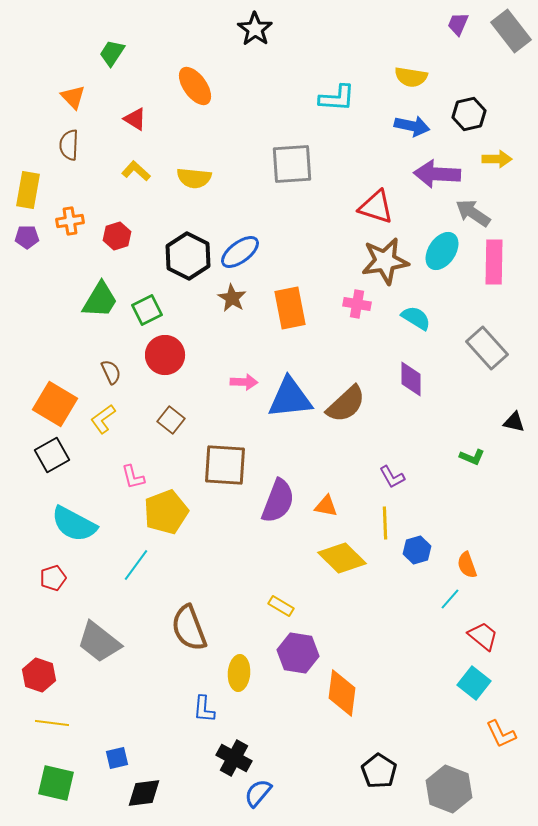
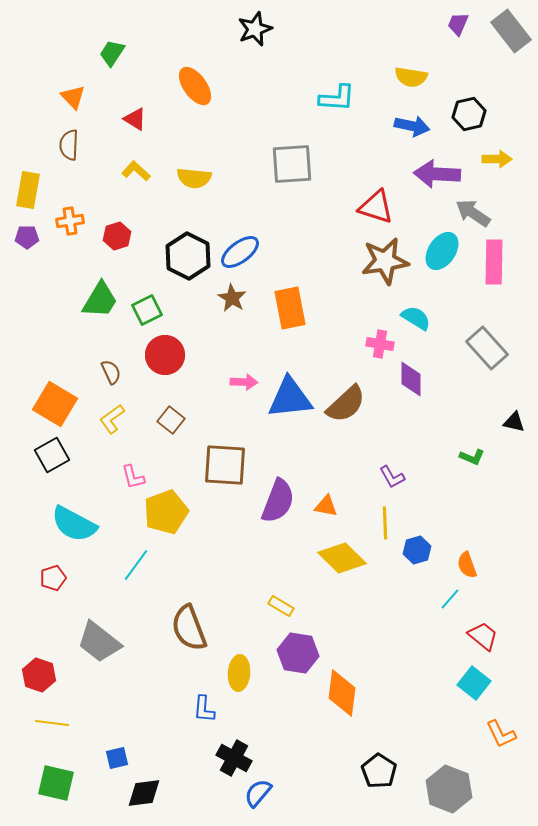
black star at (255, 29): rotated 16 degrees clockwise
pink cross at (357, 304): moved 23 px right, 40 px down
yellow L-shape at (103, 419): moved 9 px right
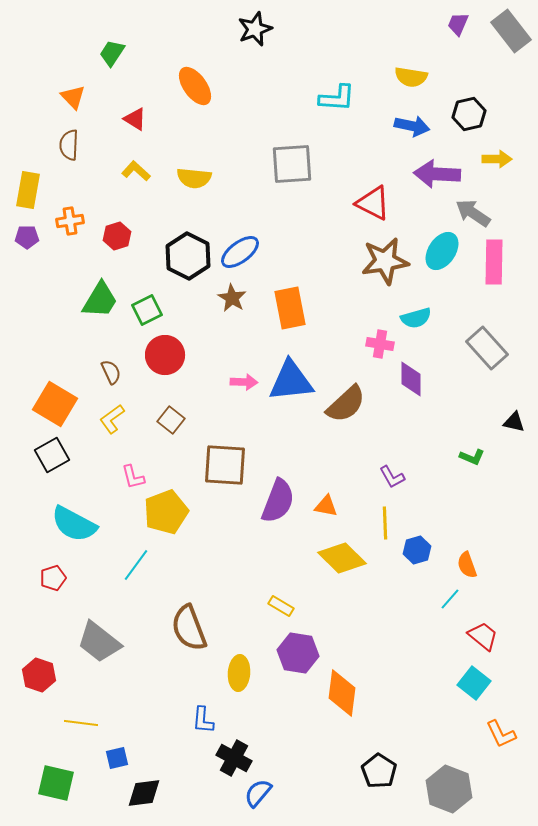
red triangle at (376, 207): moved 3 px left, 4 px up; rotated 9 degrees clockwise
cyan semicircle at (416, 318): rotated 132 degrees clockwise
blue triangle at (290, 398): moved 1 px right, 17 px up
blue L-shape at (204, 709): moved 1 px left, 11 px down
yellow line at (52, 723): moved 29 px right
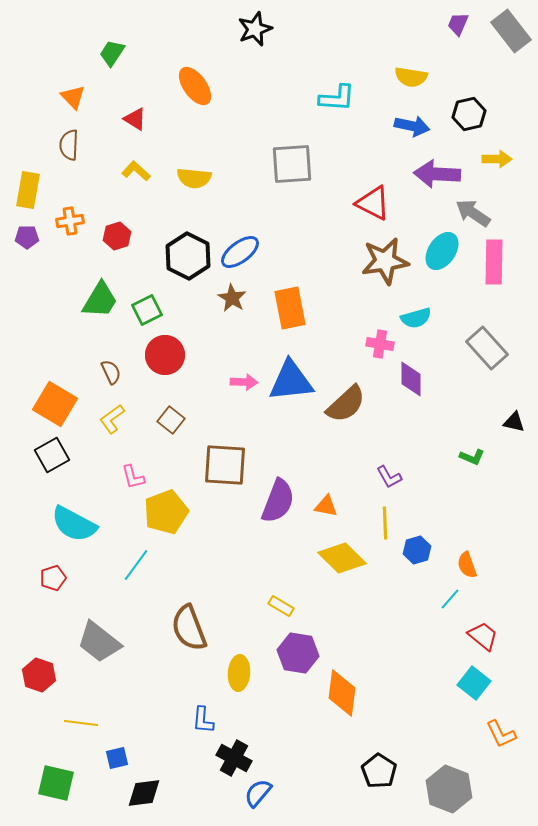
purple L-shape at (392, 477): moved 3 px left
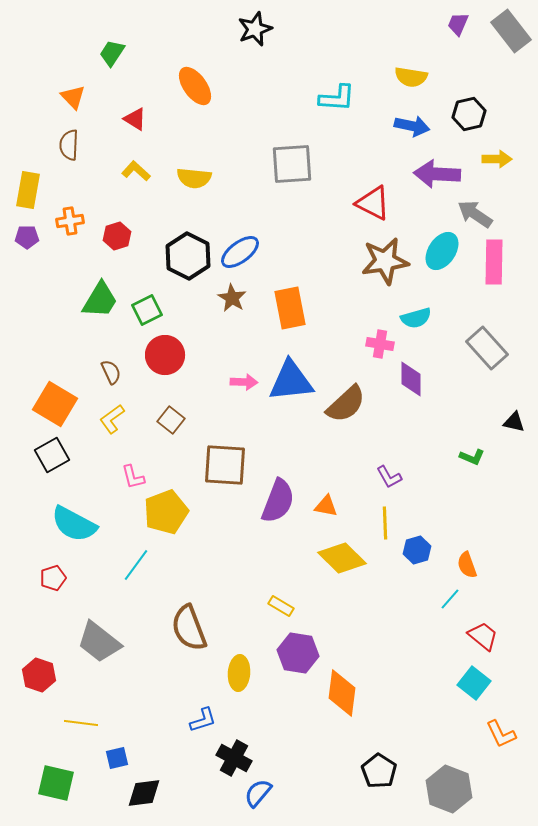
gray arrow at (473, 213): moved 2 px right, 1 px down
blue L-shape at (203, 720): rotated 112 degrees counterclockwise
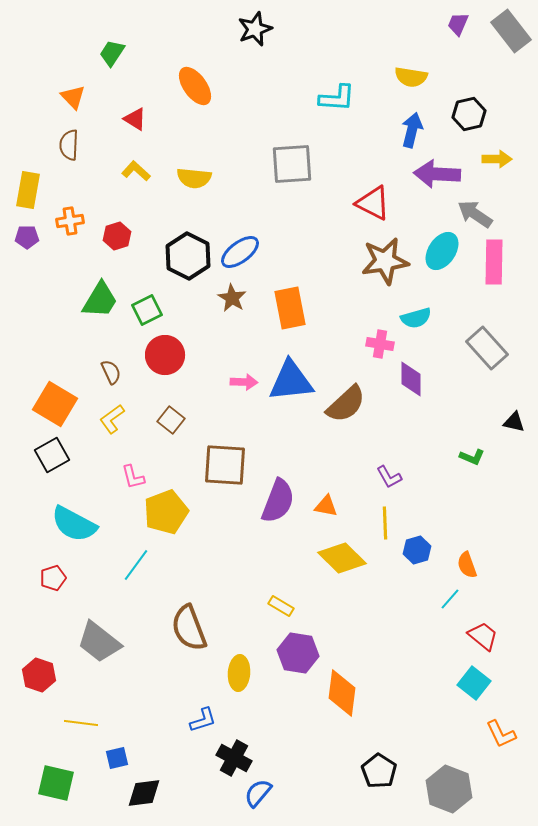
blue arrow at (412, 126): moved 4 px down; rotated 88 degrees counterclockwise
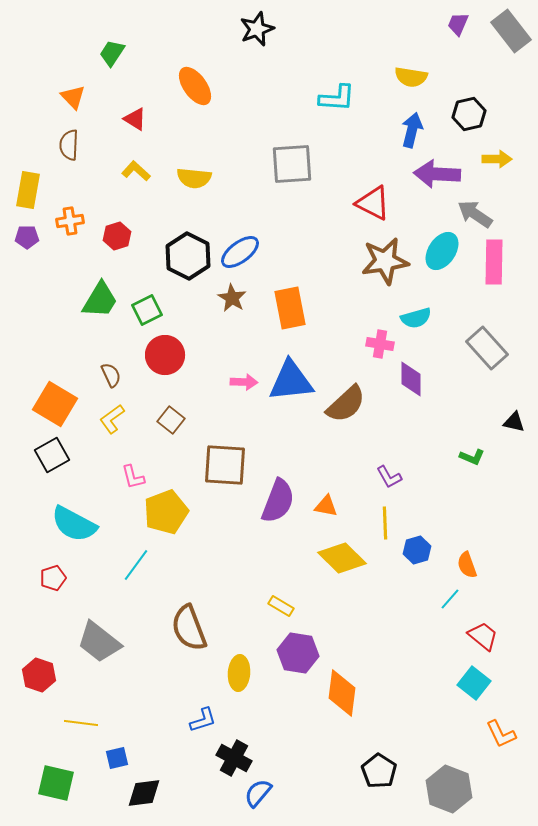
black star at (255, 29): moved 2 px right
brown semicircle at (111, 372): moved 3 px down
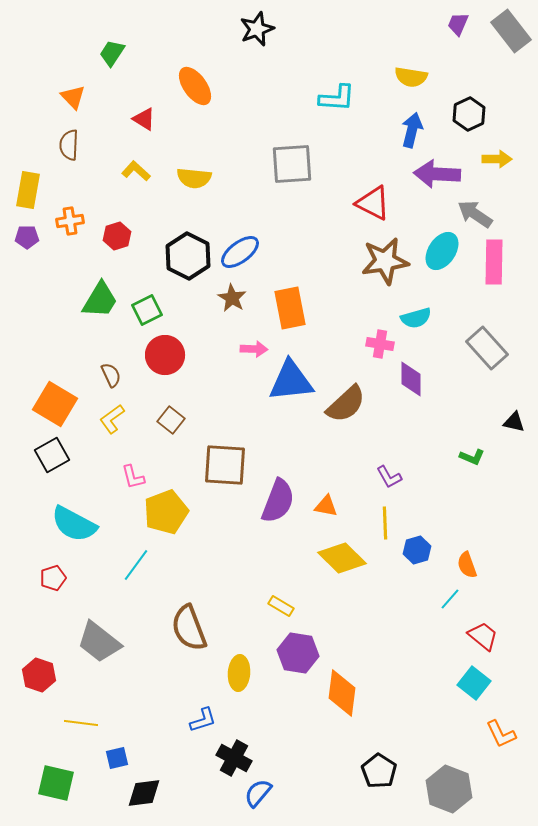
black hexagon at (469, 114): rotated 12 degrees counterclockwise
red triangle at (135, 119): moved 9 px right
pink arrow at (244, 382): moved 10 px right, 33 px up
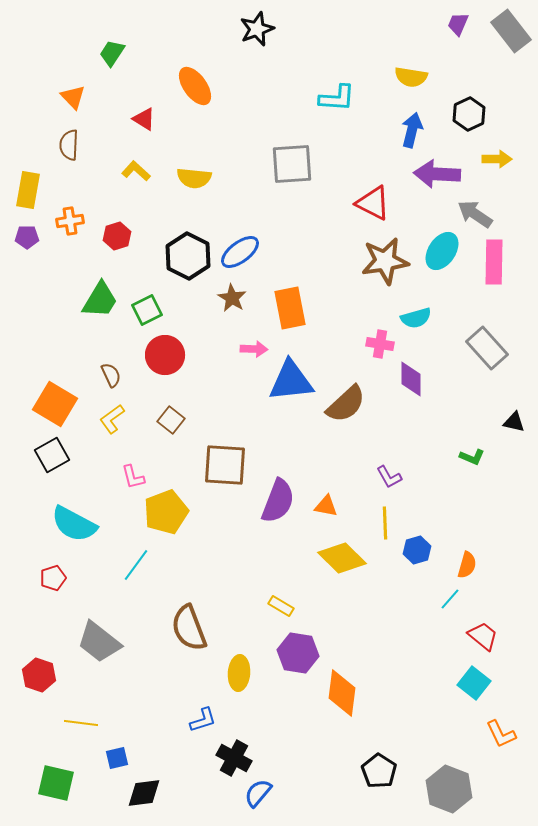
orange semicircle at (467, 565): rotated 144 degrees counterclockwise
